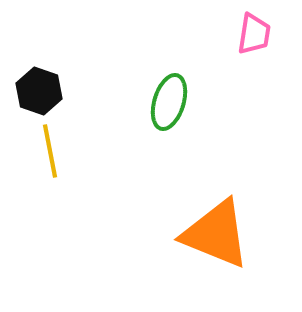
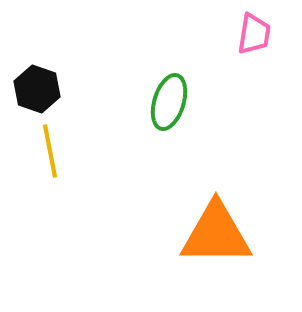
black hexagon: moved 2 px left, 2 px up
orange triangle: rotated 22 degrees counterclockwise
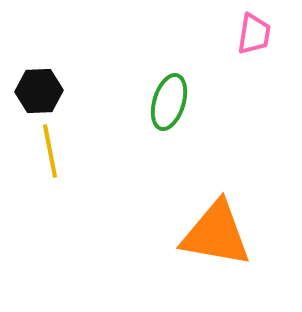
black hexagon: moved 2 px right, 2 px down; rotated 21 degrees counterclockwise
orange triangle: rotated 10 degrees clockwise
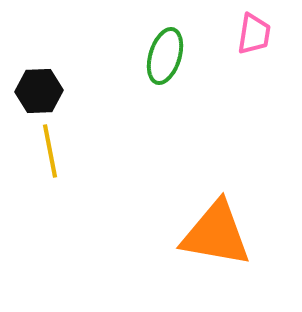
green ellipse: moved 4 px left, 46 px up
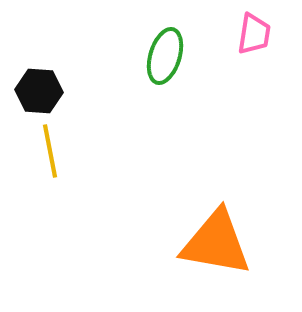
black hexagon: rotated 6 degrees clockwise
orange triangle: moved 9 px down
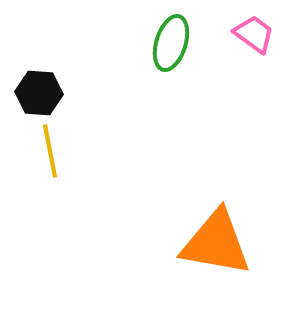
pink trapezoid: rotated 63 degrees counterclockwise
green ellipse: moved 6 px right, 13 px up
black hexagon: moved 2 px down
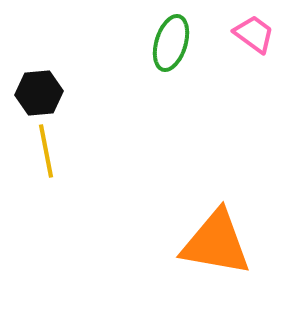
black hexagon: rotated 9 degrees counterclockwise
yellow line: moved 4 px left
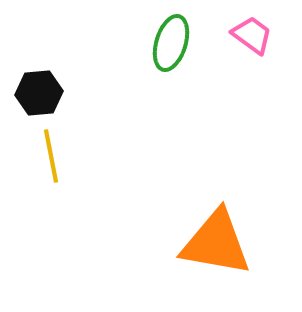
pink trapezoid: moved 2 px left, 1 px down
yellow line: moved 5 px right, 5 px down
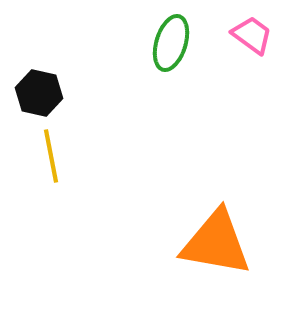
black hexagon: rotated 18 degrees clockwise
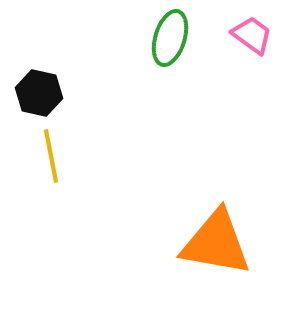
green ellipse: moved 1 px left, 5 px up
